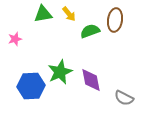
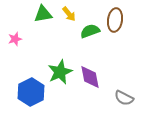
purple diamond: moved 1 px left, 3 px up
blue hexagon: moved 6 px down; rotated 24 degrees counterclockwise
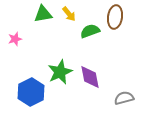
brown ellipse: moved 3 px up
gray semicircle: rotated 138 degrees clockwise
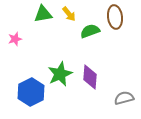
brown ellipse: rotated 15 degrees counterclockwise
green star: moved 2 px down
purple diamond: rotated 15 degrees clockwise
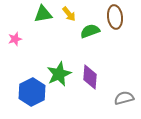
green star: moved 1 px left
blue hexagon: moved 1 px right
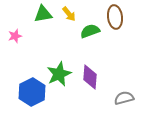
pink star: moved 3 px up
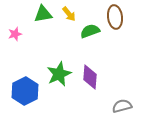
pink star: moved 2 px up
blue hexagon: moved 7 px left, 1 px up
gray semicircle: moved 2 px left, 8 px down
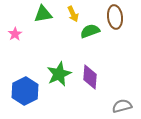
yellow arrow: moved 4 px right; rotated 14 degrees clockwise
pink star: rotated 16 degrees counterclockwise
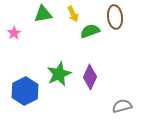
pink star: moved 1 px left, 1 px up
purple diamond: rotated 20 degrees clockwise
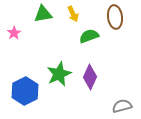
green semicircle: moved 1 px left, 5 px down
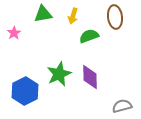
yellow arrow: moved 2 px down; rotated 42 degrees clockwise
purple diamond: rotated 25 degrees counterclockwise
